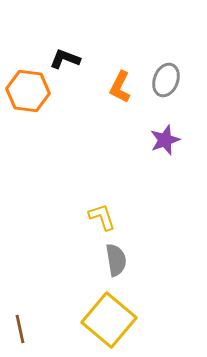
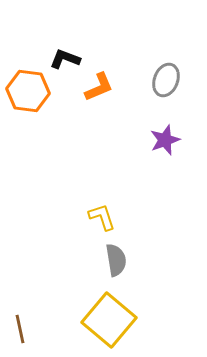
orange L-shape: moved 21 px left; rotated 140 degrees counterclockwise
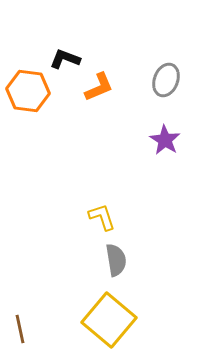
purple star: rotated 20 degrees counterclockwise
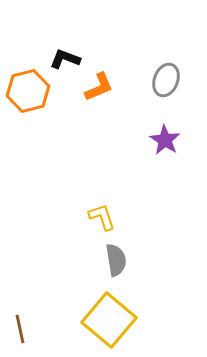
orange hexagon: rotated 21 degrees counterclockwise
